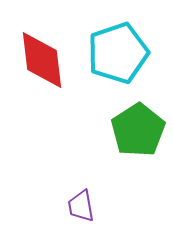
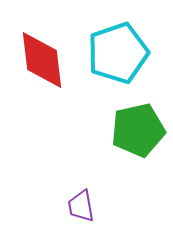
green pentagon: rotated 20 degrees clockwise
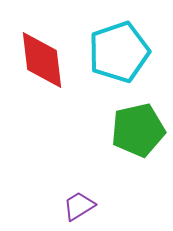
cyan pentagon: moved 1 px right, 1 px up
purple trapezoid: moved 2 px left; rotated 68 degrees clockwise
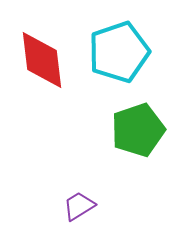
green pentagon: rotated 6 degrees counterclockwise
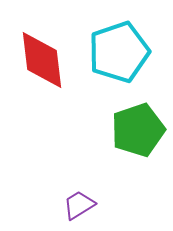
purple trapezoid: moved 1 px up
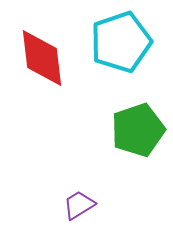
cyan pentagon: moved 2 px right, 10 px up
red diamond: moved 2 px up
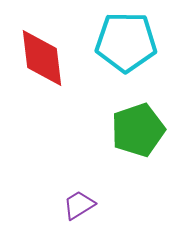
cyan pentagon: moved 5 px right; rotated 20 degrees clockwise
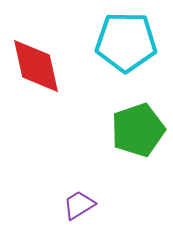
red diamond: moved 6 px left, 8 px down; rotated 6 degrees counterclockwise
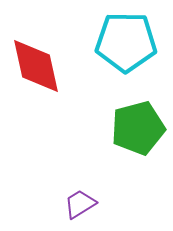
green pentagon: moved 2 px up; rotated 4 degrees clockwise
purple trapezoid: moved 1 px right, 1 px up
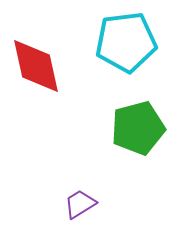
cyan pentagon: rotated 8 degrees counterclockwise
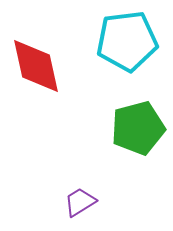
cyan pentagon: moved 1 px right, 1 px up
purple trapezoid: moved 2 px up
